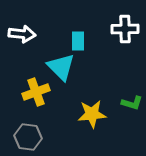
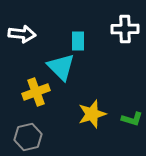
green L-shape: moved 16 px down
yellow star: rotated 12 degrees counterclockwise
gray hexagon: rotated 20 degrees counterclockwise
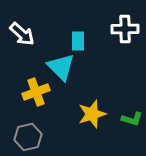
white arrow: rotated 36 degrees clockwise
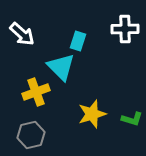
cyan rectangle: rotated 18 degrees clockwise
gray hexagon: moved 3 px right, 2 px up
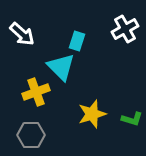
white cross: rotated 28 degrees counterclockwise
cyan rectangle: moved 1 px left
gray hexagon: rotated 12 degrees clockwise
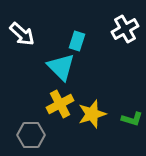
yellow cross: moved 24 px right, 12 px down; rotated 8 degrees counterclockwise
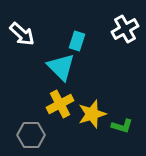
green L-shape: moved 10 px left, 7 px down
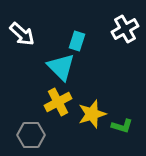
yellow cross: moved 2 px left, 2 px up
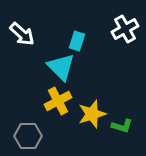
yellow cross: moved 1 px up
gray hexagon: moved 3 px left, 1 px down
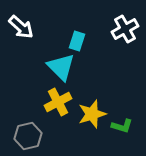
white arrow: moved 1 px left, 7 px up
yellow cross: moved 1 px down
gray hexagon: rotated 12 degrees counterclockwise
